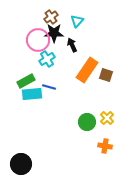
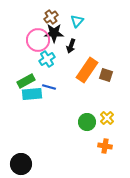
black arrow: moved 1 px left, 1 px down; rotated 136 degrees counterclockwise
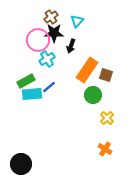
blue line: rotated 56 degrees counterclockwise
green circle: moved 6 px right, 27 px up
orange cross: moved 3 px down; rotated 24 degrees clockwise
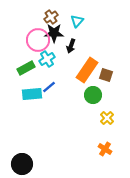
green rectangle: moved 13 px up
black circle: moved 1 px right
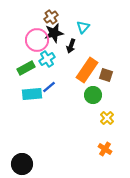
cyan triangle: moved 6 px right, 6 px down
black star: rotated 12 degrees counterclockwise
pink circle: moved 1 px left
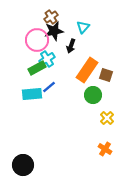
black star: moved 2 px up
green rectangle: moved 11 px right
black circle: moved 1 px right, 1 px down
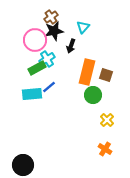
pink circle: moved 2 px left
orange rectangle: moved 2 px down; rotated 20 degrees counterclockwise
yellow cross: moved 2 px down
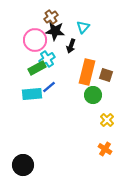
black star: moved 1 px right; rotated 18 degrees clockwise
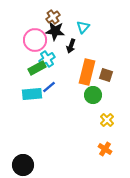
brown cross: moved 2 px right
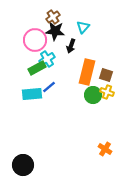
yellow cross: moved 28 px up; rotated 24 degrees counterclockwise
